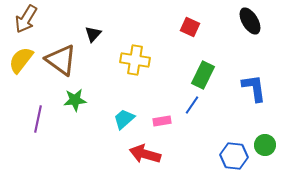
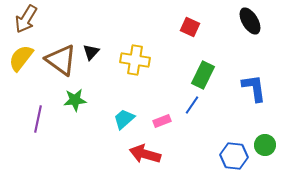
black triangle: moved 2 px left, 18 px down
yellow semicircle: moved 2 px up
pink rectangle: rotated 12 degrees counterclockwise
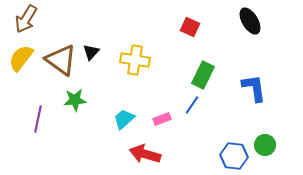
pink rectangle: moved 2 px up
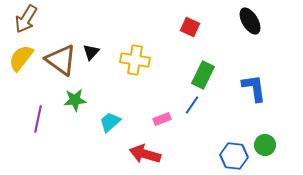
cyan trapezoid: moved 14 px left, 3 px down
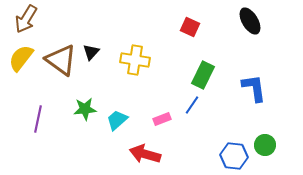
green star: moved 10 px right, 9 px down
cyan trapezoid: moved 7 px right, 2 px up
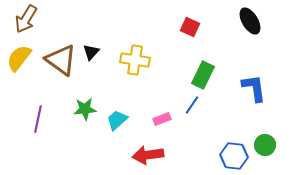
yellow semicircle: moved 2 px left
red arrow: moved 3 px right, 1 px down; rotated 24 degrees counterclockwise
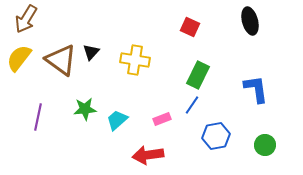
black ellipse: rotated 16 degrees clockwise
green rectangle: moved 5 px left
blue L-shape: moved 2 px right, 1 px down
purple line: moved 2 px up
blue hexagon: moved 18 px left, 20 px up; rotated 16 degrees counterclockwise
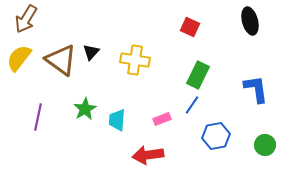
green star: rotated 25 degrees counterclockwise
cyan trapezoid: rotated 45 degrees counterclockwise
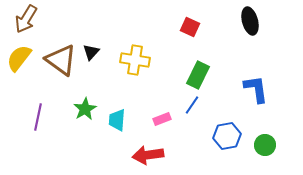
blue hexagon: moved 11 px right
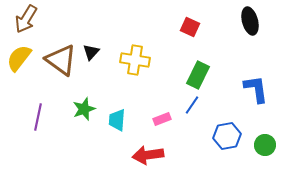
green star: moved 1 px left; rotated 10 degrees clockwise
